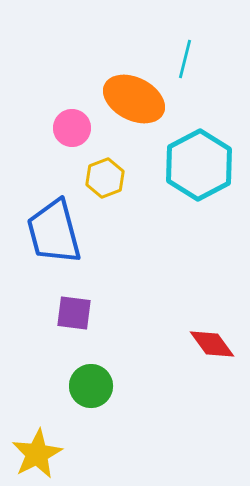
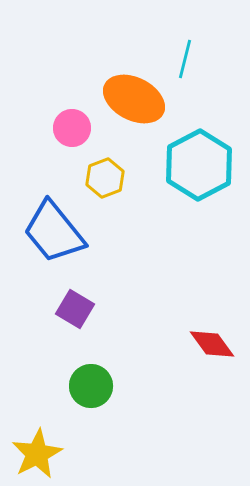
blue trapezoid: rotated 24 degrees counterclockwise
purple square: moved 1 px right, 4 px up; rotated 24 degrees clockwise
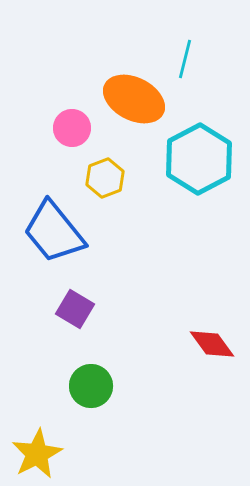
cyan hexagon: moved 6 px up
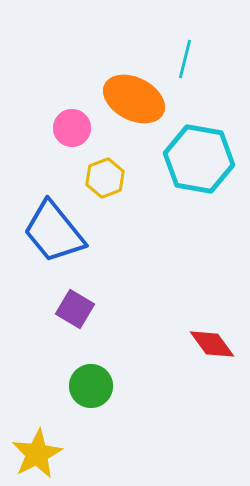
cyan hexagon: rotated 22 degrees counterclockwise
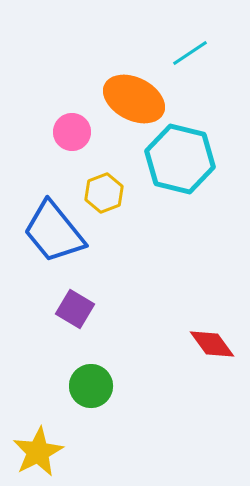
cyan line: moved 5 px right, 6 px up; rotated 42 degrees clockwise
pink circle: moved 4 px down
cyan hexagon: moved 19 px left; rotated 4 degrees clockwise
yellow hexagon: moved 1 px left, 15 px down
yellow star: moved 1 px right, 2 px up
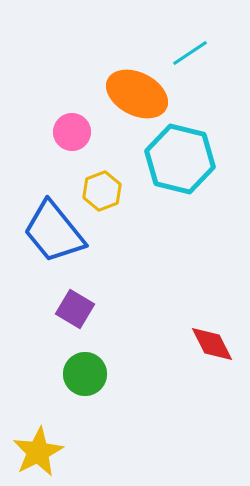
orange ellipse: moved 3 px right, 5 px up
yellow hexagon: moved 2 px left, 2 px up
red diamond: rotated 9 degrees clockwise
green circle: moved 6 px left, 12 px up
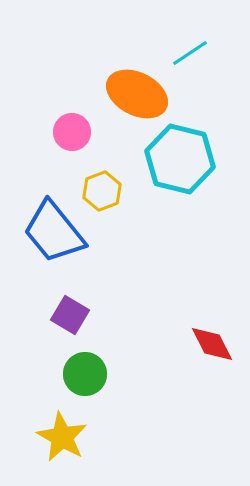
purple square: moved 5 px left, 6 px down
yellow star: moved 24 px right, 15 px up; rotated 15 degrees counterclockwise
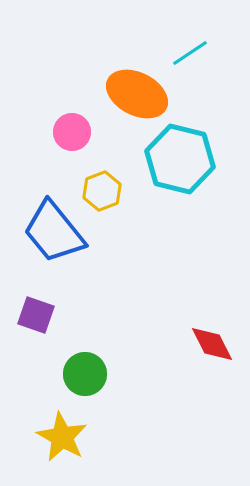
purple square: moved 34 px left; rotated 12 degrees counterclockwise
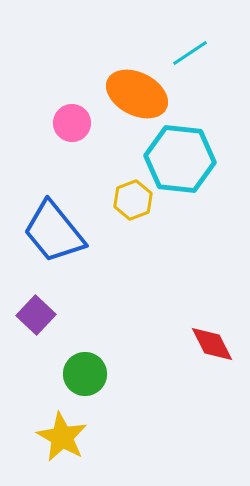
pink circle: moved 9 px up
cyan hexagon: rotated 8 degrees counterclockwise
yellow hexagon: moved 31 px right, 9 px down
purple square: rotated 24 degrees clockwise
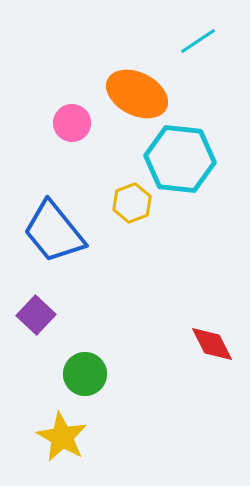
cyan line: moved 8 px right, 12 px up
yellow hexagon: moved 1 px left, 3 px down
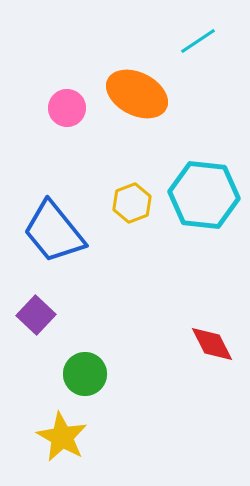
pink circle: moved 5 px left, 15 px up
cyan hexagon: moved 24 px right, 36 px down
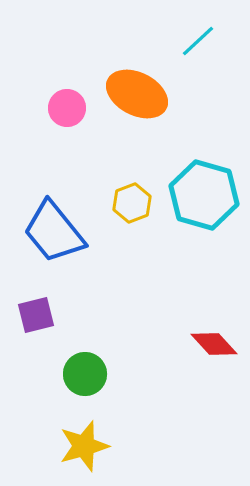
cyan line: rotated 9 degrees counterclockwise
cyan hexagon: rotated 10 degrees clockwise
purple square: rotated 33 degrees clockwise
red diamond: moved 2 px right; rotated 15 degrees counterclockwise
yellow star: moved 22 px right, 9 px down; rotated 27 degrees clockwise
